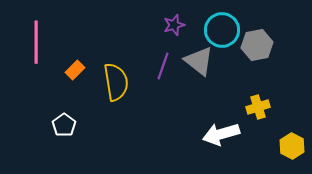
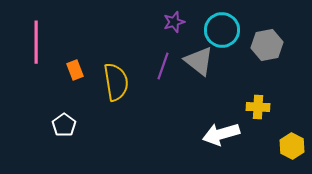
purple star: moved 3 px up
gray hexagon: moved 10 px right
orange rectangle: rotated 66 degrees counterclockwise
yellow cross: rotated 20 degrees clockwise
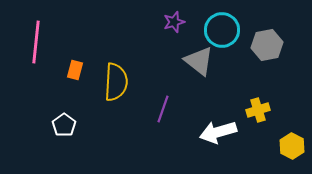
pink line: rotated 6 degrees clockwise
purple line: moved 43 px down
orange rectangle: rotated 36 degrees clockwise
yellow semicircle: rotated 12 degrees clockwise
yellow cross: moved 3 px down; rotated 20 degrees counterclockwise
white arrow: moved 3 px left, 2 px up
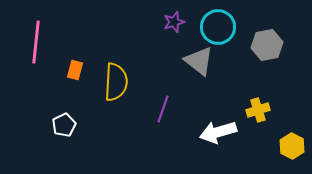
cyan circle: moved 4 px left, 3 px up
white pentagon: rotated 10 degrees clockwise
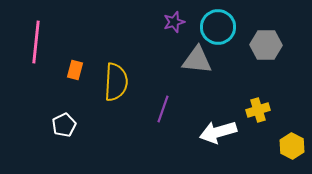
gray hexagon: moved 1 px left; rotated 12 degrees clockwise
gray triangle: moved 2 px left, 1 px up; rotated 32 degrees counterclockwise
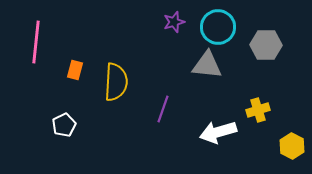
gray triangle: moved 10 px right, 5 px down
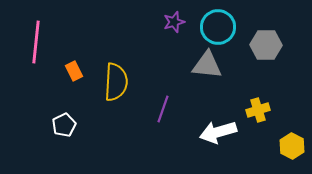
orange rectangle: moved 1 px left, 1 px down; rotated 42 degrees counterclockwise
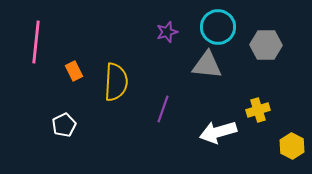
purple star: moved 7 px left, 10 px down
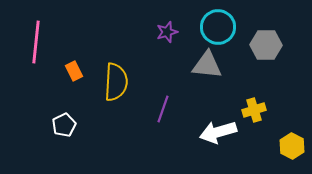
yellow cross: moved 4 px left
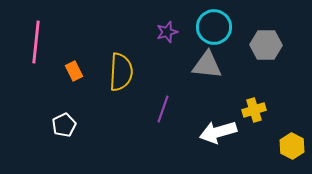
cyan circle: moved 4 px left
yellow semicircle: moved 5 px right, 10 px up
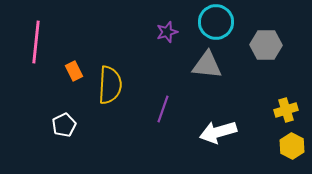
cyan circle: moved 2 px right, 5 px up
yellow semicircle: moved 11 px left, 13 px down
yellow cross: moved 32 px right
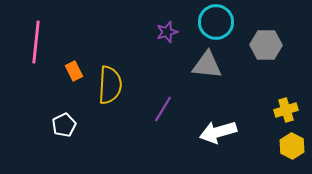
purple line: rotated 12 degrees clockwise
